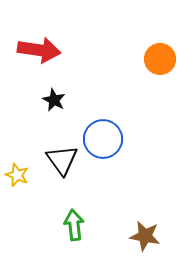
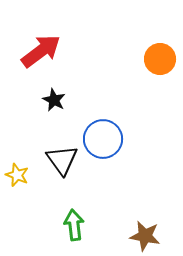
red arrow: moved 2 px right, 1 px down; rotated 45 degrees counterclockwise
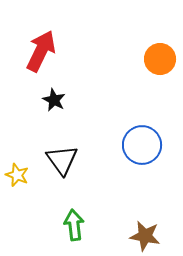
red arrow: rotated 27 degrees counterclockwise
blue circle: moved 39 px right, 6 px down
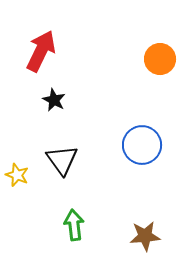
brown star: rotated 16 degrees counterclockwise
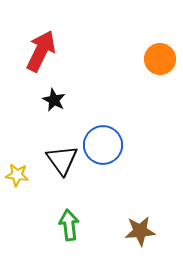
blue circle: moved 39 px left
yellow star: rotated 15 degrees counterclockwise
green arrow: moved 5 px left
brown star: moved 5 px left, 5 px up
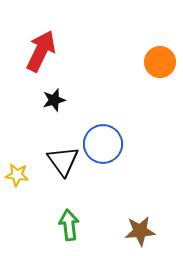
orange circle: moved 3 px down
black star: rotated 30 degrees clockwise
blue circle: moved 1 px up
black triangle: moved 1 px right, 1 px down
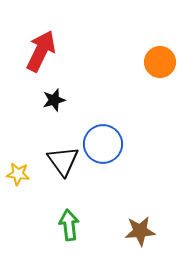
yellow star: moved 1 px right, 1 px up
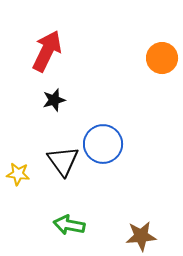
red arrow: moved 6 px right
orange circle: moved 2 px right, 4 px up
green arrow: rotated 72 degrees counterclockwise
brown star: moved 1 px right, 5 px down
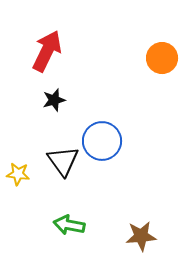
blue circle: moved 1 px left, 3 px up
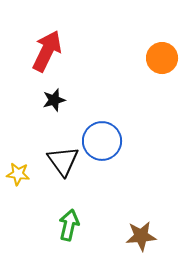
green arrow: rotated 92 degrees clockwise
